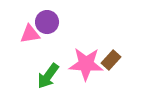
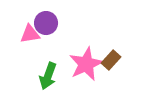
purple circle: moved 1 px left, 1 px down
pink star: rotated 28 degrees counterclockwise
green arrow: rotated 16 degrees counterclockwise
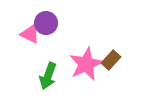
pink triangle: rotated 35 degrees clockwise
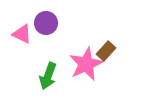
pink triangle: moved 8 px left
brown rectangle: moved 5 px left, 9 px up
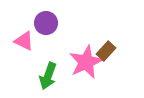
pink triangle: moved 2 px right, 7 px down
pink star: moved 2 px up
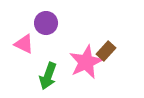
pink triangle: moved 3 px down
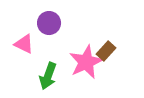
purple circle: moved 3 px right
